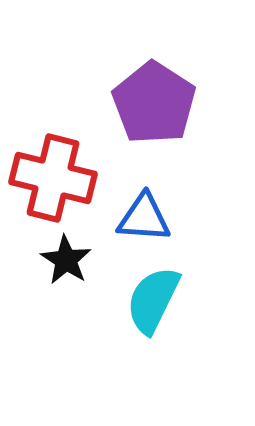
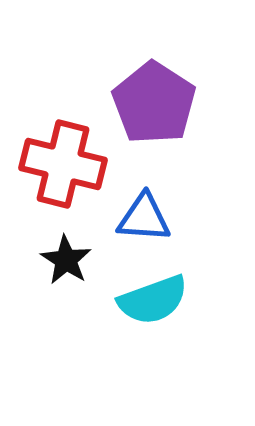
red cross: moved 10 px right, 14 px up
cyan semicircle: rotated 136 degrees counterclockwise
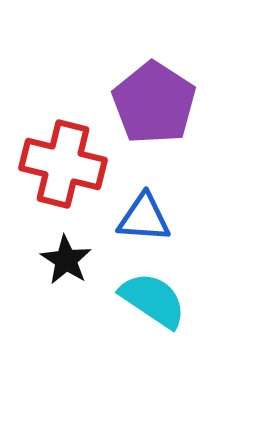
cyan semicircle: rotated 126 degrees counterclockwise
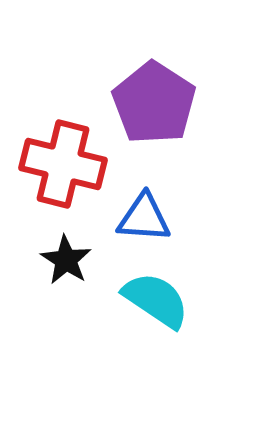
cyan semicircle: moved 3 px right
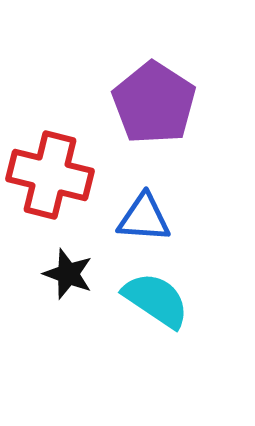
red cross: moved 13 px left, 11 px down
black star: moved 2 px right, 14 px down; rotated 12 degrees counterclockwise
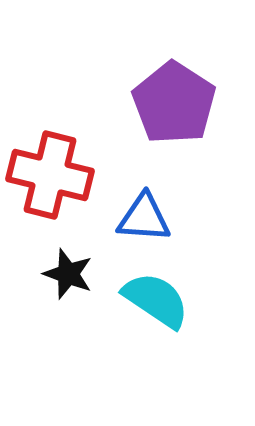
purple pentagon: moved 20 px right
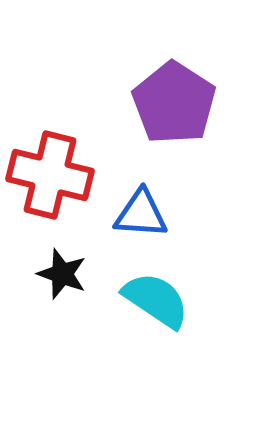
blue triangle: moved 3 px left, 4 px up
black star: moved 6 px left
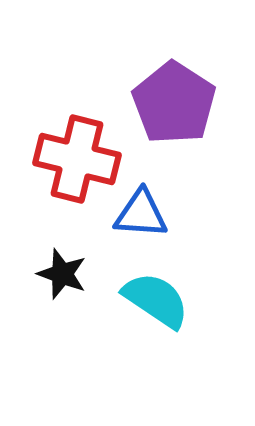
red cross: moved 27 px right, 16 px up
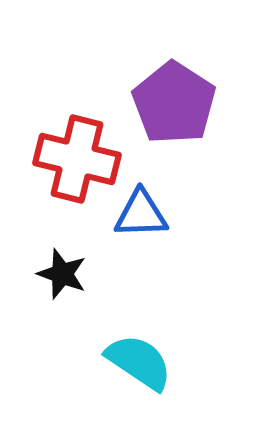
blue triangle: rotated 6 degrees counterclockwise
cyan semicircle: moved 17 px left, 62 px down
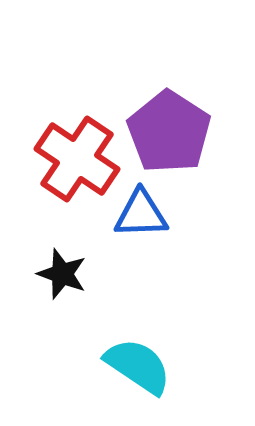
purple pentagon: moved 5 px left, 29 px down
red cross: rotated 20 degrees clockwise
cyan semicircle: moved 1 px left, 4 px down
